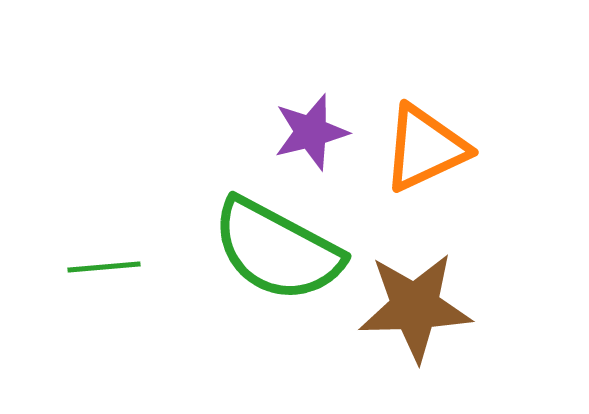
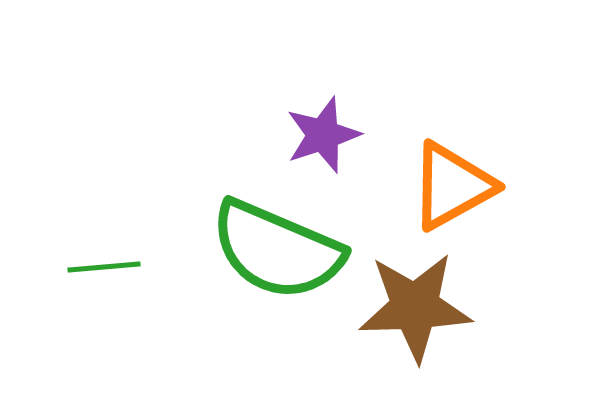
purple star: moved 12 px right, 3 px down; rotated 4 degrees counterclockwise
orange triangle: moved 27 px right, 38 px down; rotated 4 degrees counterclockwise
green semicircle: rotated 5 degrees counterclockwise
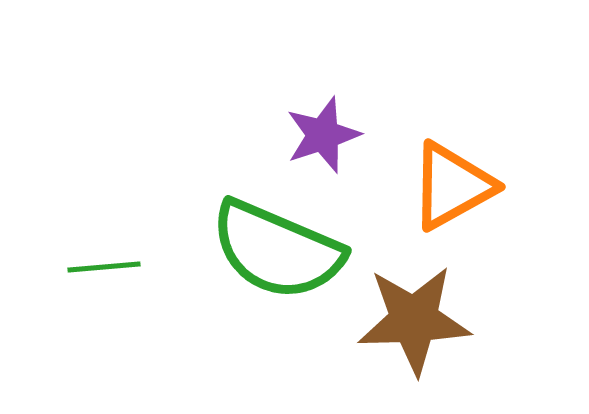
brown star: moved 1 px left, 13 px down
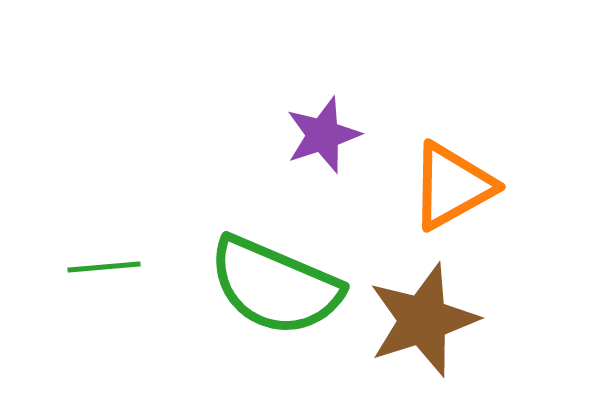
green semicircle: moved 2 px left, 36 px down
brown star: moved 9 px right; rotated 16 degrees counterclockwise
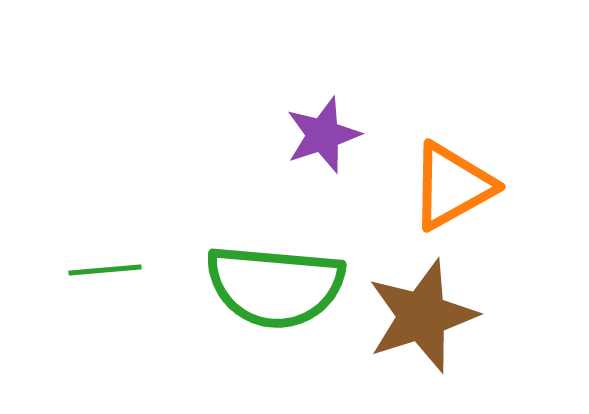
green line: moved 1 px right, 3 px down
green semicircle: rotated 18 degrees counterclockwise
brown star: moved 1 px left, 4 px up
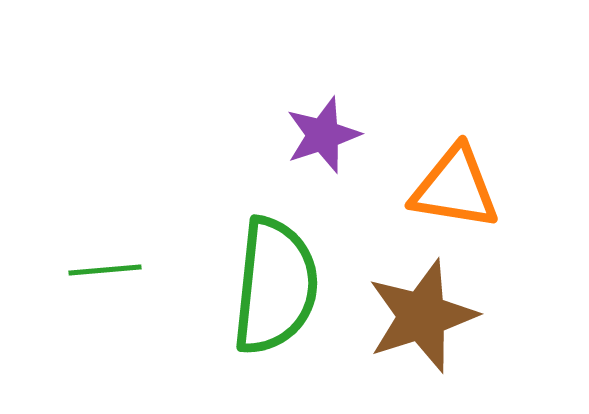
orange triangle: moved 3 px right, 2 px down; rotated 38 degrees clockwise
green semicircle: rotated 89 degrees counterclockwise
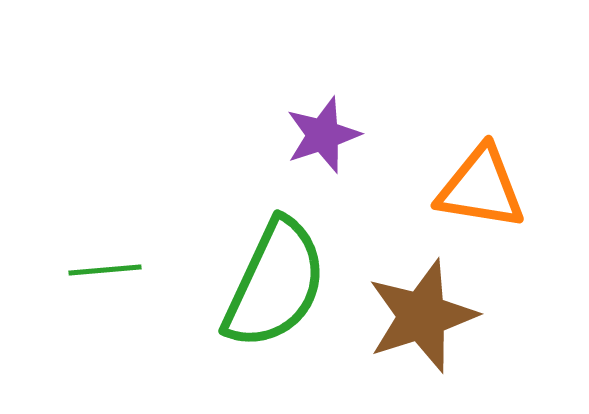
orange triangle: moved 26 px right
green semicircle: moved 2 px up; rotated 19 degrees clockwise
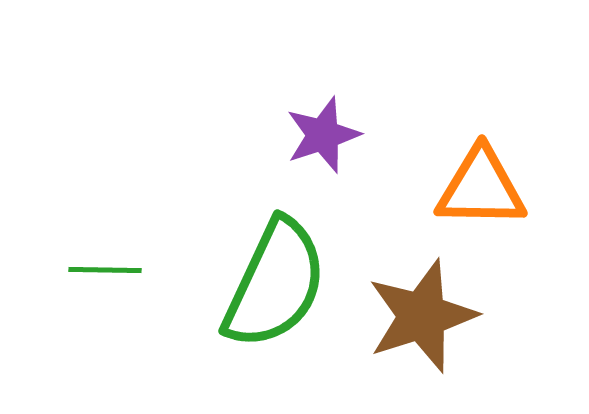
orange triangle: rotated 8 degrees counterclockwise
green line: rotated 6 degrees clockwise
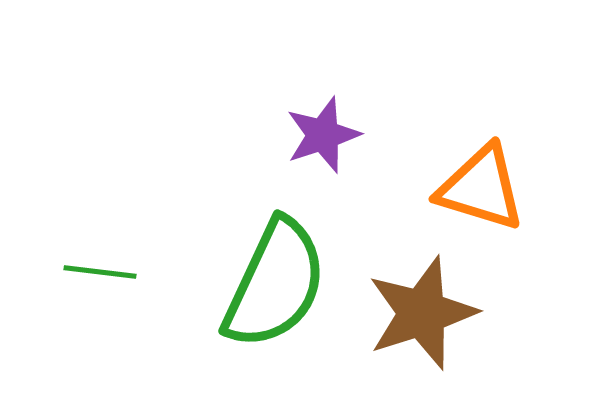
orange triangle: rotated 16 degrees clockwise
green line: moved 5 px left, 2 px down; rotated 6 degrees clockwise
brown star: moved 3 px up
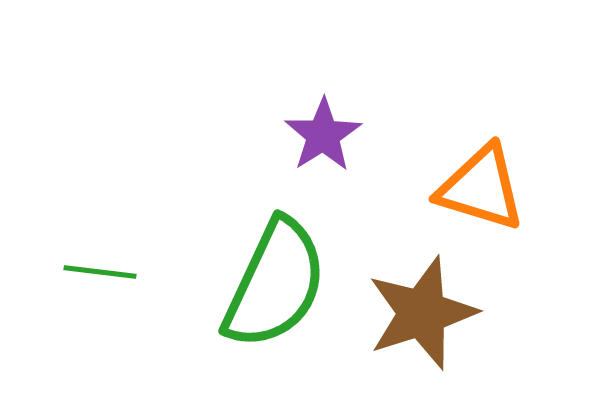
purple star: rotated 14 degrees counterclockwise
